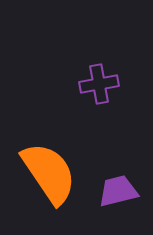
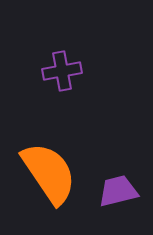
purple cross: moved 37 px left, 13 px up
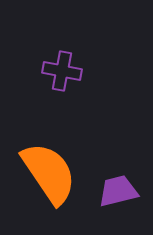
purple cross: rotated 21 degrees clockwise
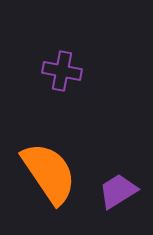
purple trapezoid: rotated 18 degrees counterclockwise
